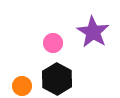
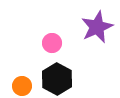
purple star: moved 4 px right, 5 px up; rotated 16 degrees clockwise
pink circle: moved 1 px left
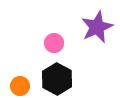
pink circle: moved 2 px right
orange circle: moved 2 px left
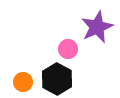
pink circle: moved 14 px right, 6 px down
orange circle: moved 3 px right, 4 px up
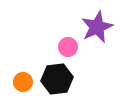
pink circle: moved 2 px up
black hexagon: rotated 24 degrees clockwise
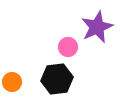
orange circle: moved 11 px left
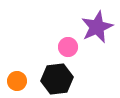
orange circle: moved 5 px right, 1 px up
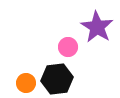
purple star: rotated 16 degrees counterclockwise
orange circle: moved 9 px right, 2 px down
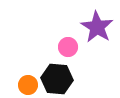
black hexagon: rotated 12 degrees clockwise
orange circle: moved 2 px right, 2 px down
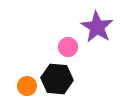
orange circle: moved 1 px left, 1 px down
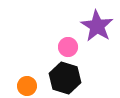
purple star: moved 1 px up
black hexagon: moved 8 px right, 1 px up; rotated 12 degrees clockwise
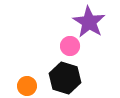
purple star: moved 8 px left, 4 px up
pink circle: moved 2 px right, 1 px up
